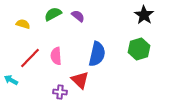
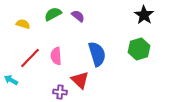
blue semicircle: rotated 30 degrees counterclockwise
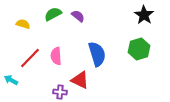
red triangle: rotated 18 degrees counterclockwise
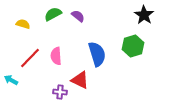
green hexagon: moved 6 px left, 3 px up
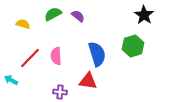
red triangle: moved 8 px right, 1 px down; rotated 18 degrees counterclockwise
